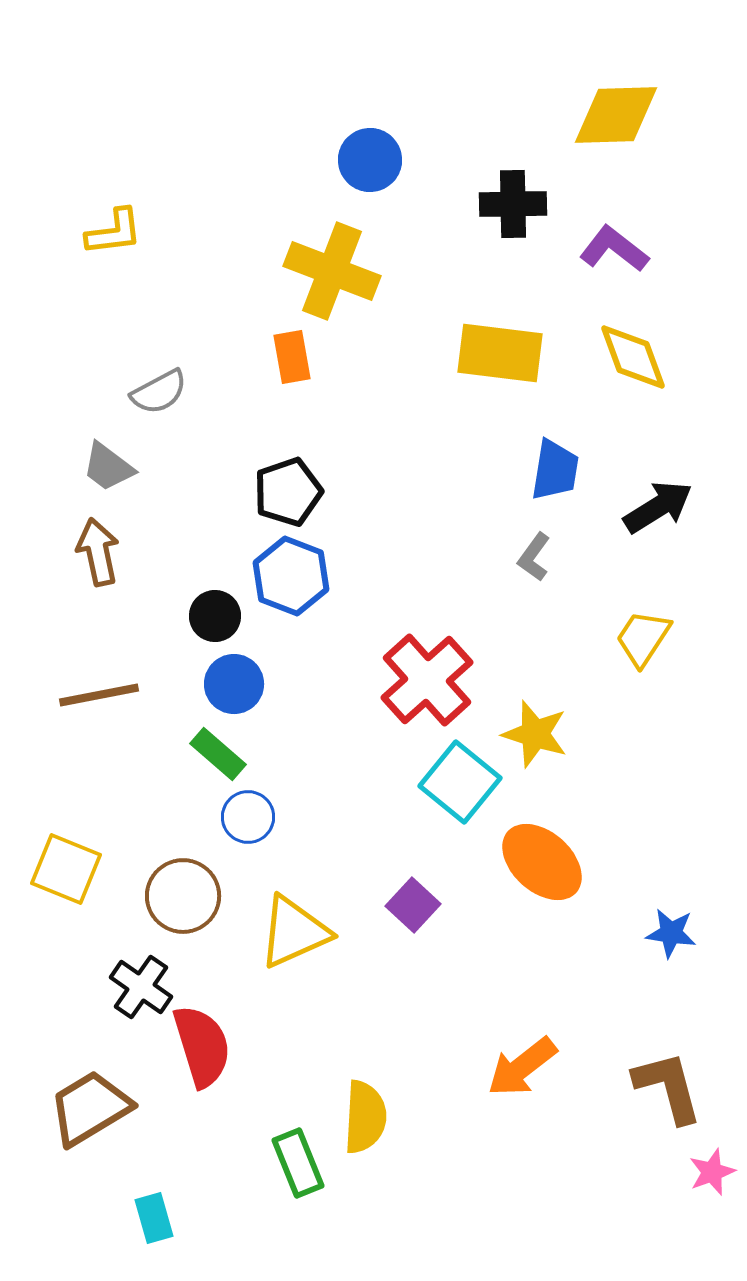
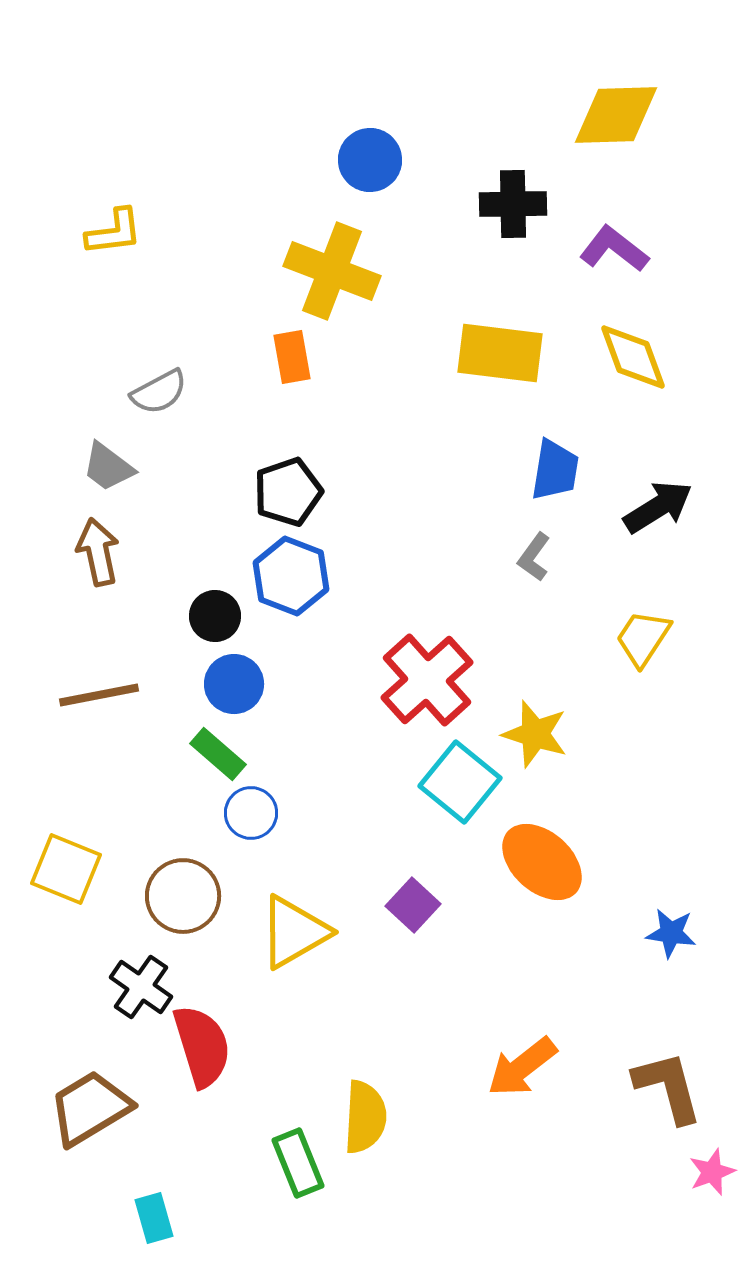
blue circle at (248, 817): moved 3 px right, 4 px up
yellow triangle at (294, 932): rotated 6 degrees counterclockwise
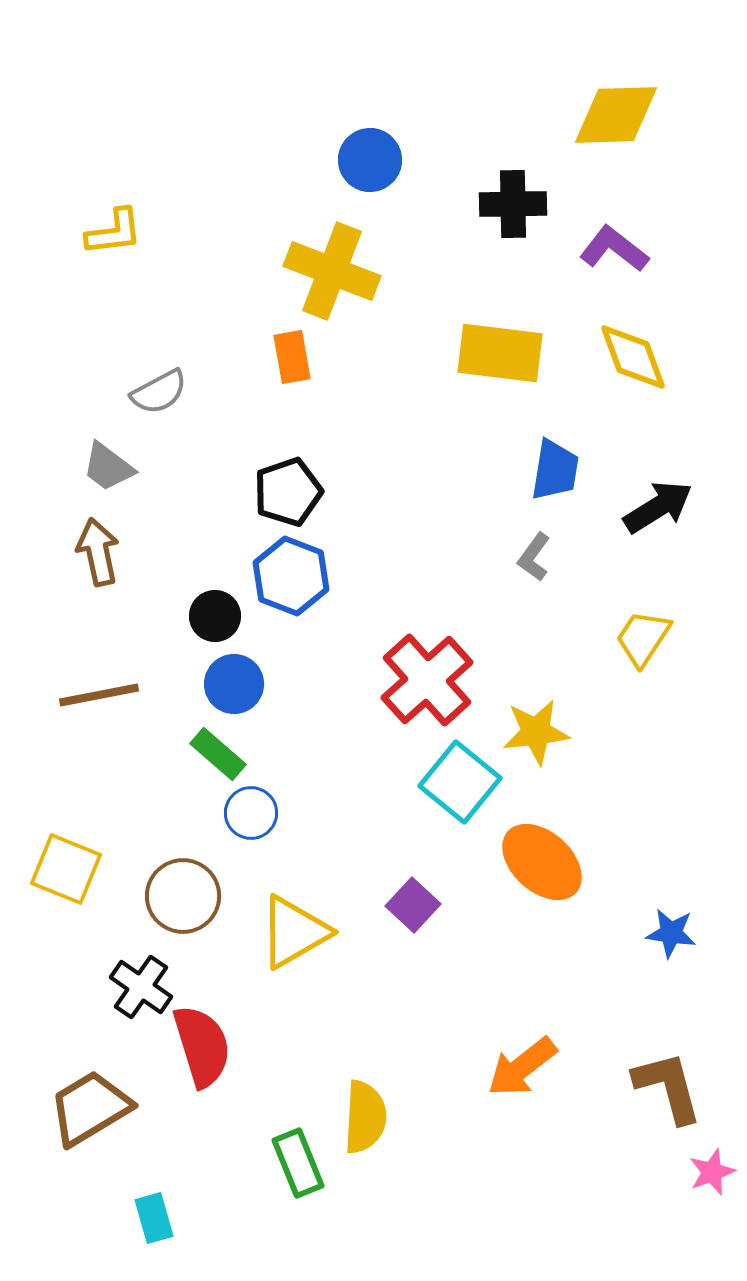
yellow star at (535, 734): moved 1 px right, 2 px up; rotated 24 degrees counterclockwise
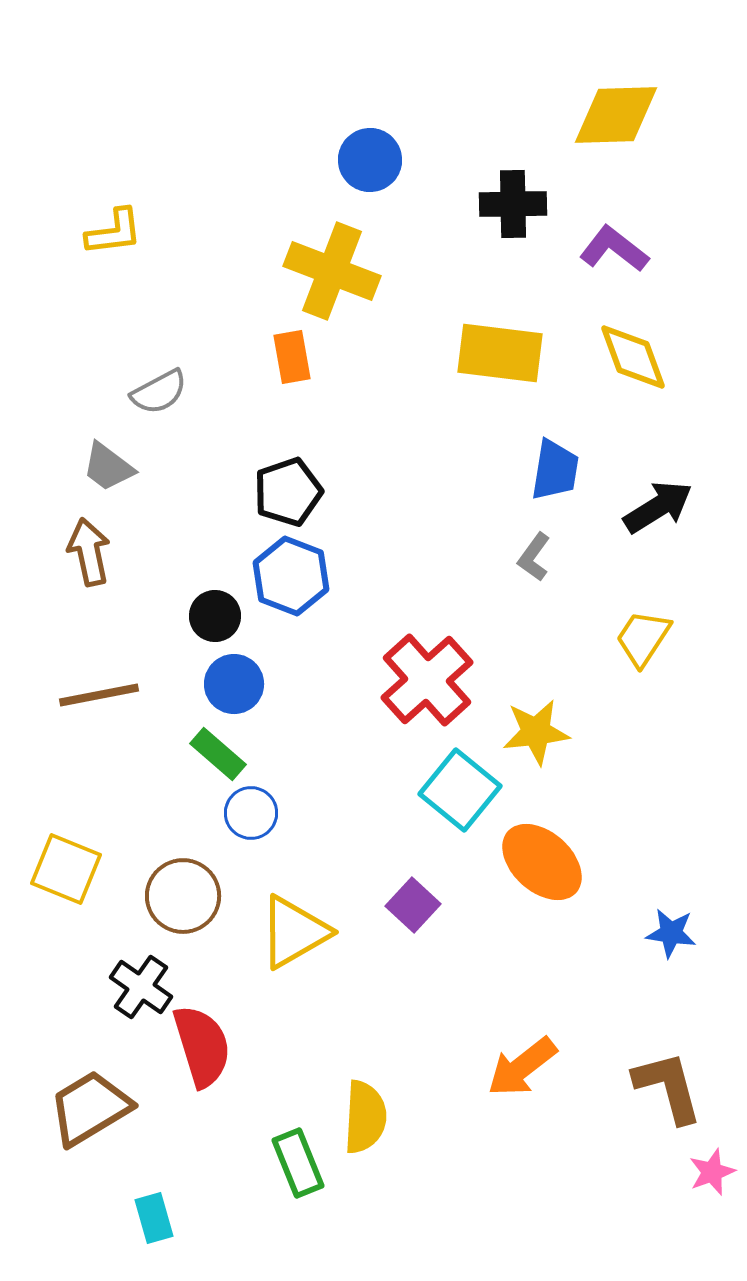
brown arrow at (98, 552): moved 9 px left
cyan square at (460, 782): moved 8 px down
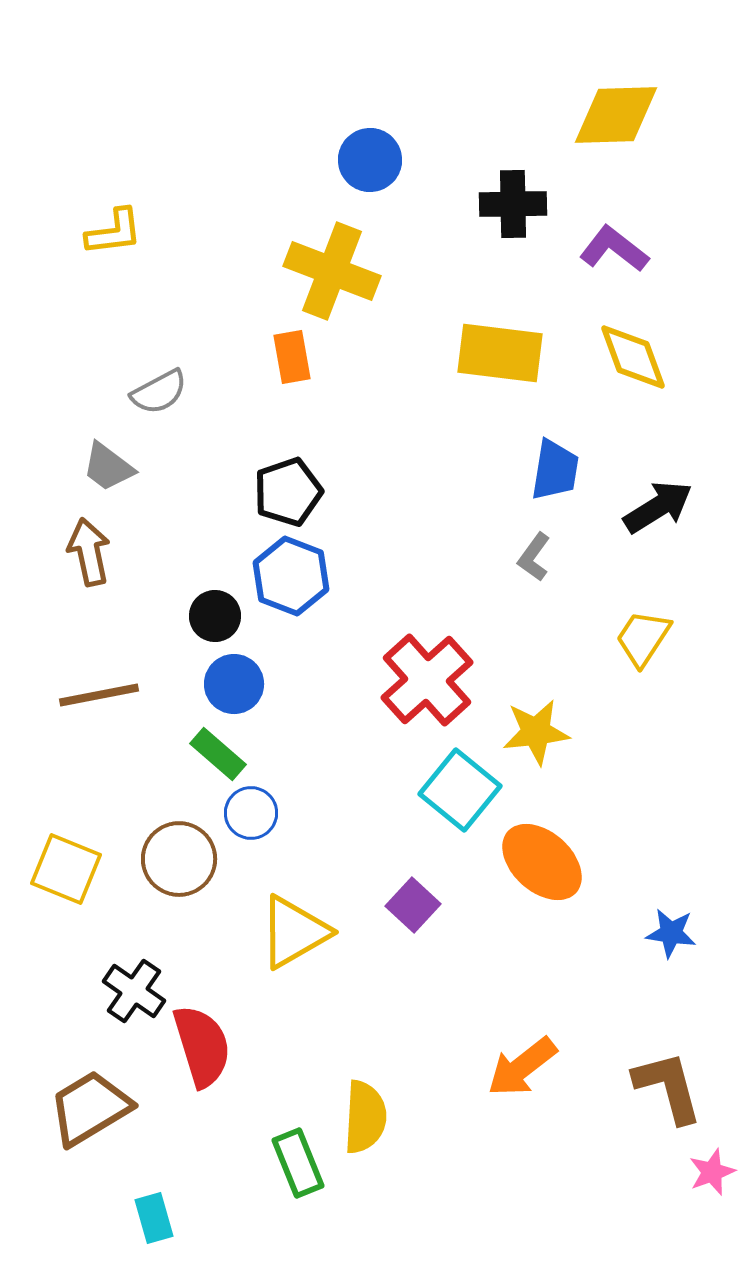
brown circle at (183, 896): moved 4 px left, 37 px up
black cross at (141, 987): moved 7 px left, 4 px down
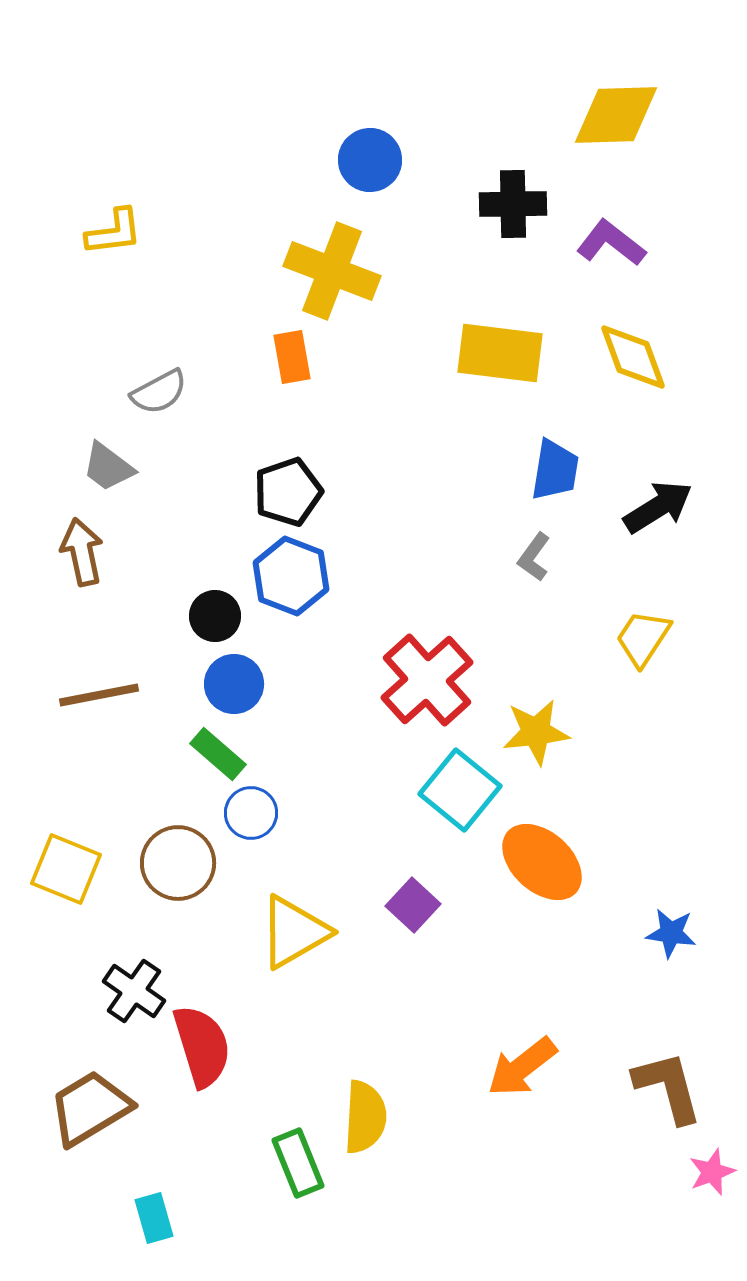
purple L-shape at (614, 249): moved 3 px left, 6 px up
brown arrow at (89, 552): moved 7 px left
brown circle at (179, 859): moved 1 px left, 4 px down
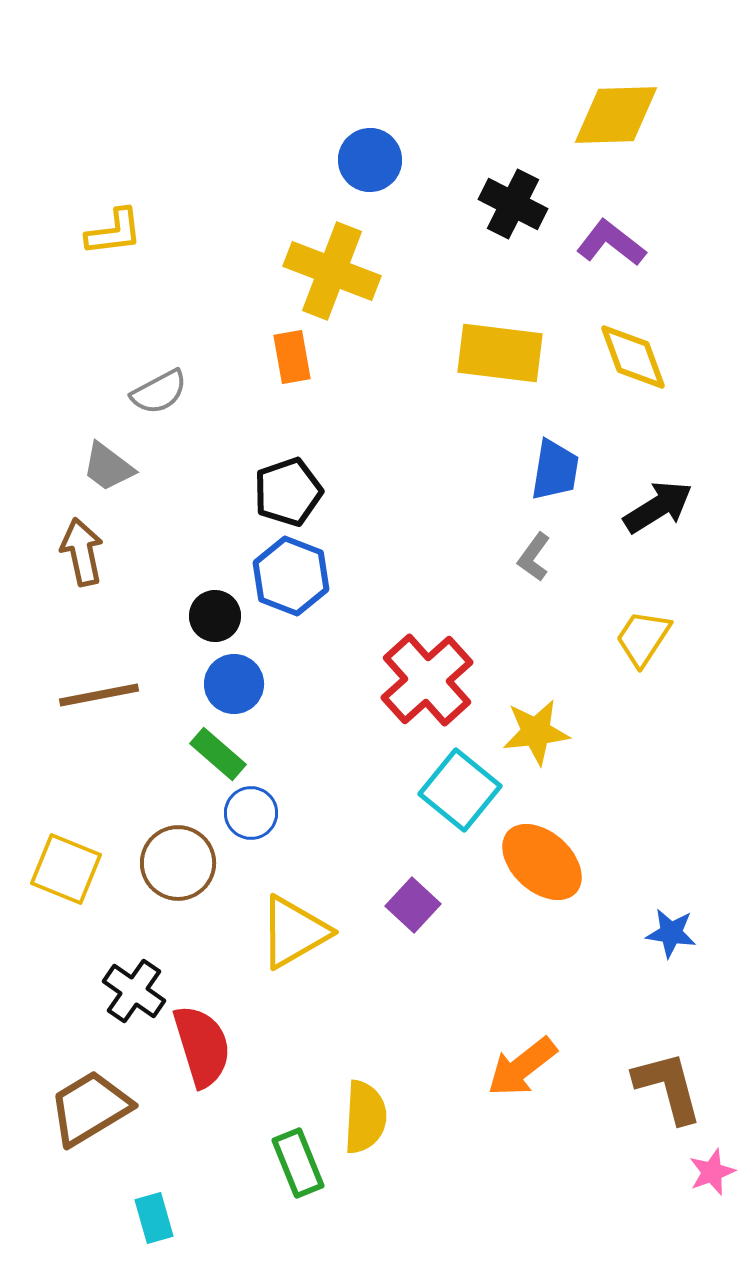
black cross at (513, 204): rotated 28 degrees clockwise
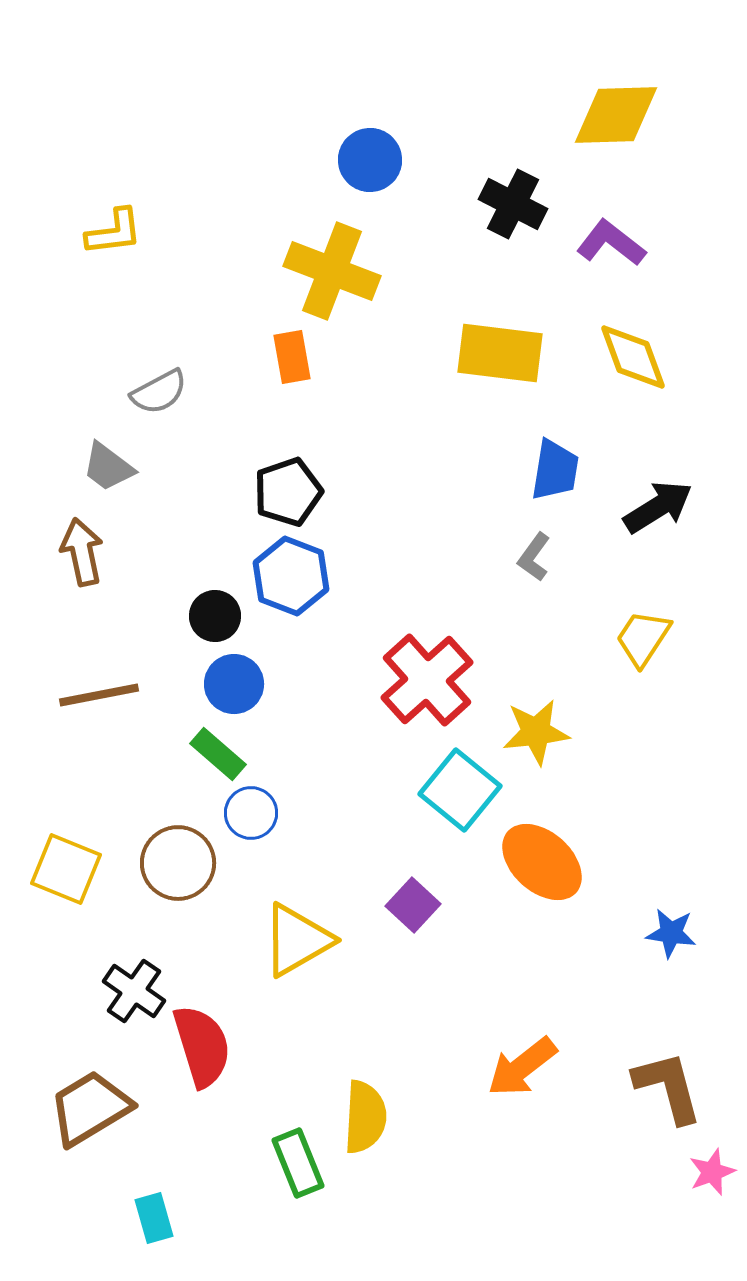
yellow triangle at (294, 932): moved 3 px right, 8 px down
